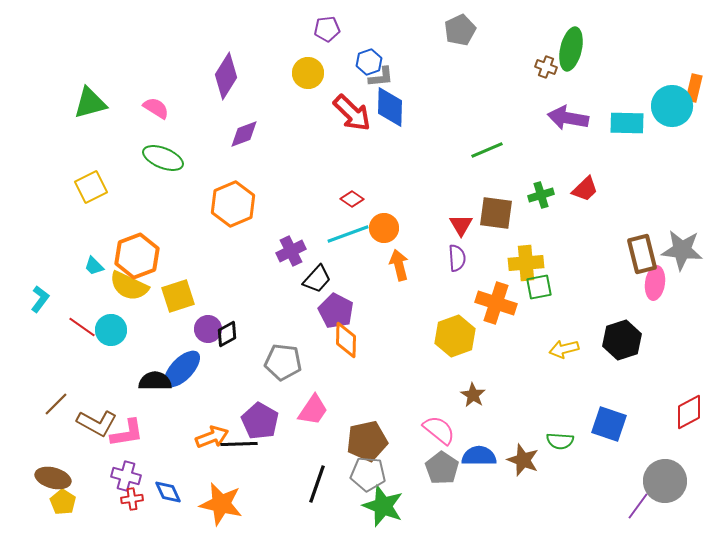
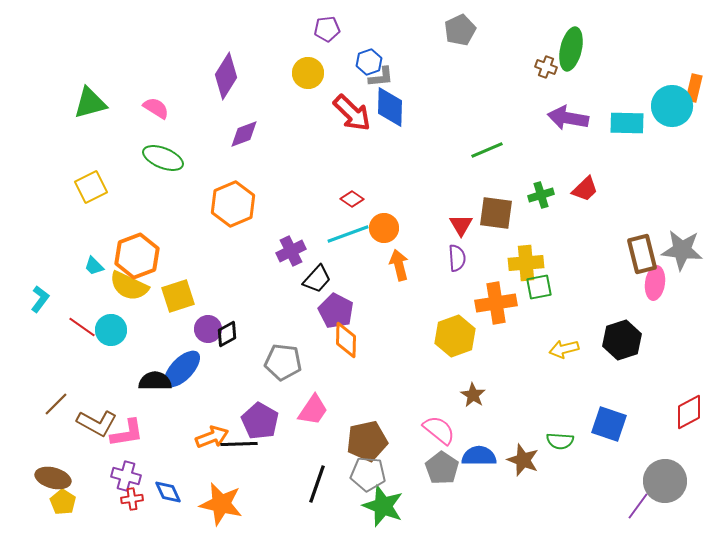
orange cross at (496, 303): rotated 27 degrees counterclockwise
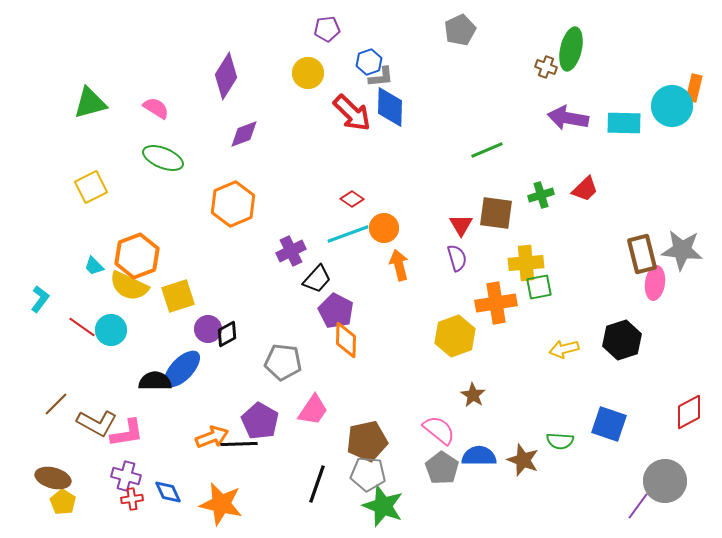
cyan rectangle at (627, 123): moved 3 px left
purple semicircle at (457, 258): rotated 12 degrees counterclockwise
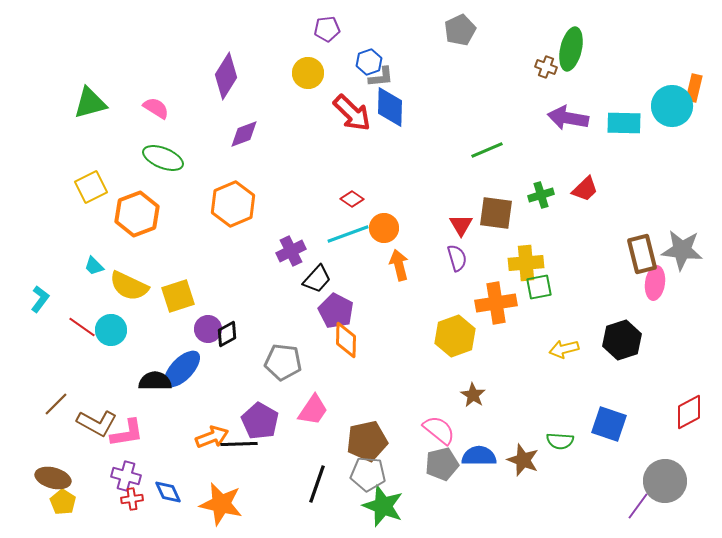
orange hexagon at (137, 256): moved 42 px up
gray pentagon at (442, 468): moved 4 px up; rotated 24 degrees clockwise
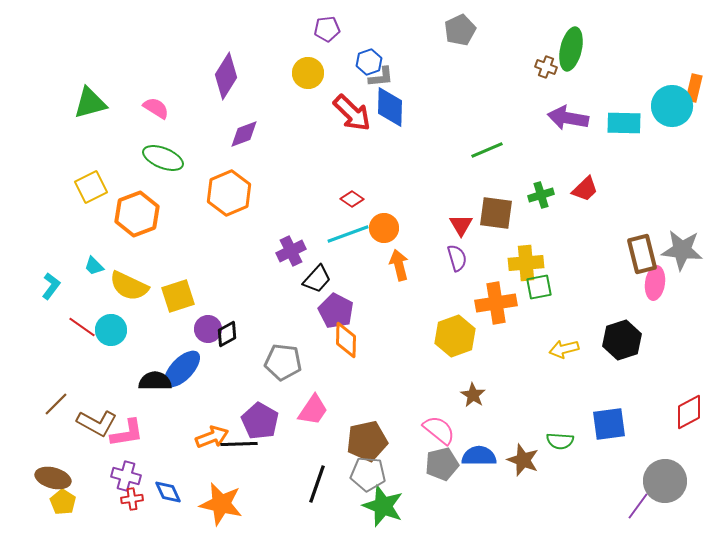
orange hexagon at (233, 204): moved 4 px left, 11 px up
cyan L-shape at (40, 299): moved 11 px right, 13 px up
blue square at (609, 424): rotated 27 degrees counterclockwise
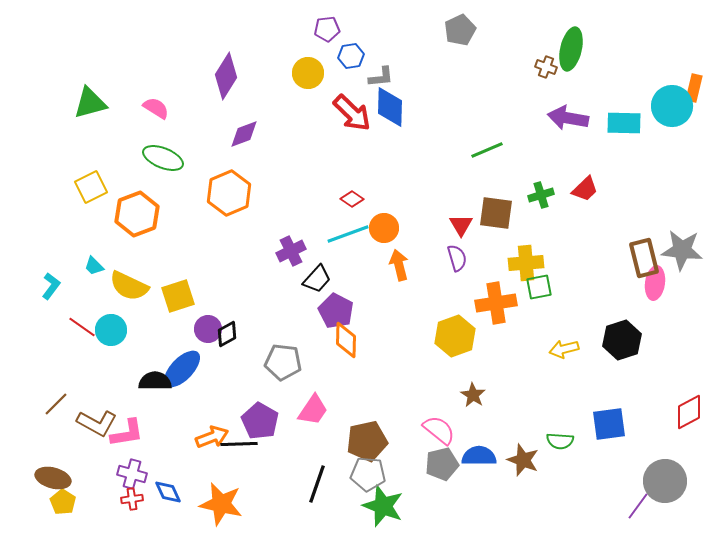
blue hexagon at (369, 62): moved 18 px left, 6 px up; rotated 10 degrees clockwise
brown rectangle at (642, 254): moved 2 px right, 4 px down
purple cross at (126, 476): moved 6 px right, 2 px up
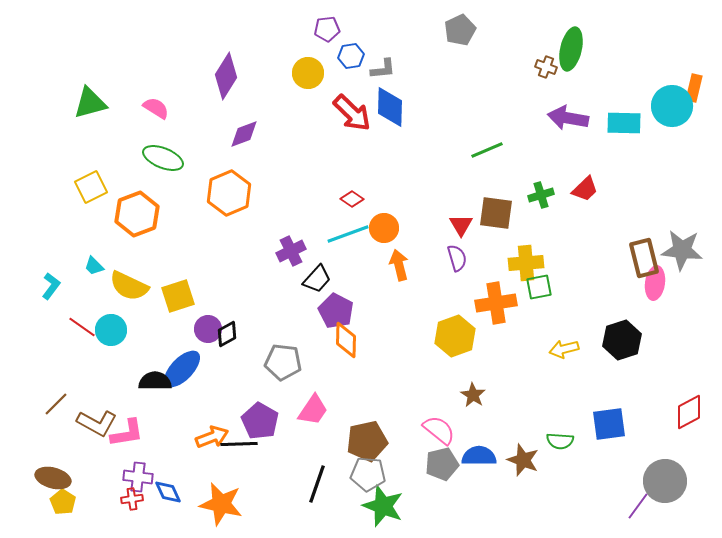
gray L-shape at (381, 77): moved 2 px right, 8 px up
purple cross at (132, 474): moved 6 px right, 3 px down; rotated 8 degrees counterclockwise
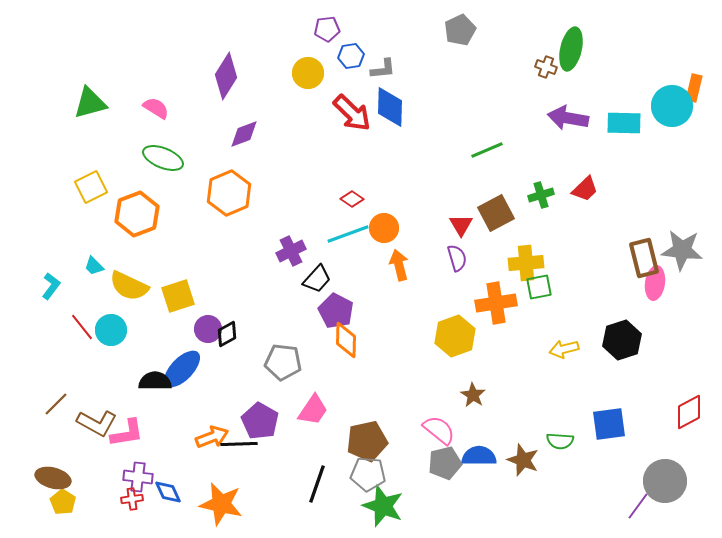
brown square at (496, 213): rotated 36 degrees counterclockwise
red line at (82, 327): rotated 16 degrees clockwise
gray pentagon at (442, 464): moved 3 px right, 1 px up
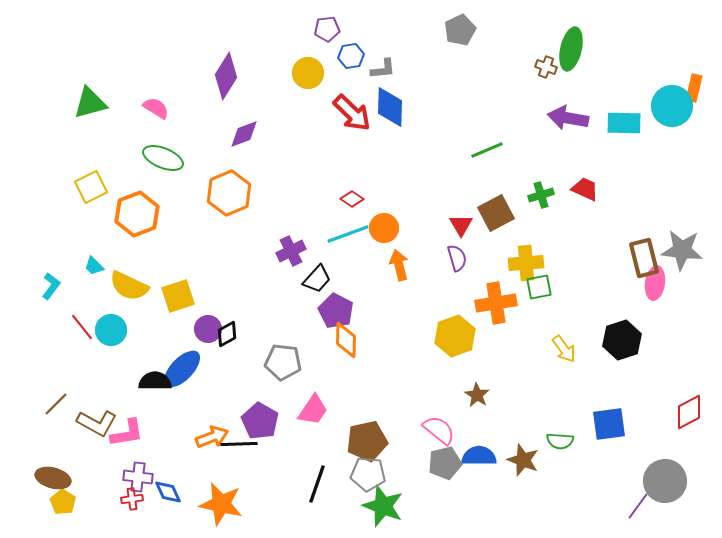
red trapezoid at (585, 189): rotated 112 degrees counterclockwise
yellow arrow at (564, 349): rotated 112 degrees counterclockwise
brown star at (473, 395): moved 4 px right
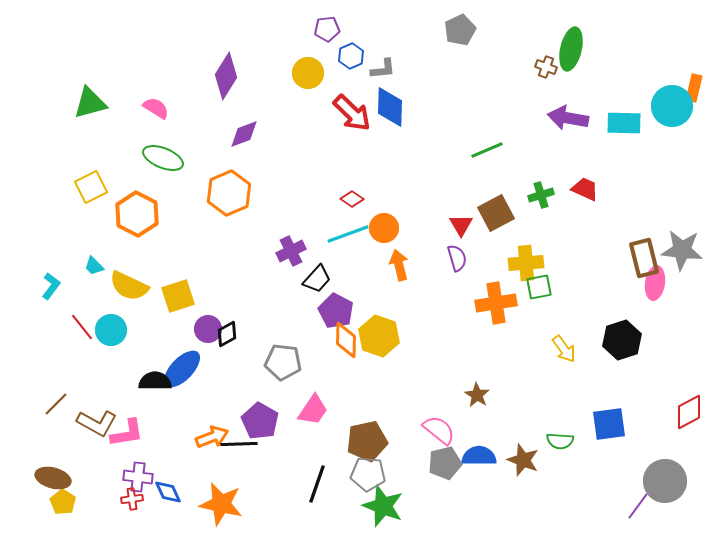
blue hexagon at (351, 56): rotated 15 degrees counterclockwise
orange hexagon at (137, 214): rotated 12 degrees counterclockwise
yellow hexagon at (455, 336): moved 76 px left; rotated 21 degrees counterclockwise
